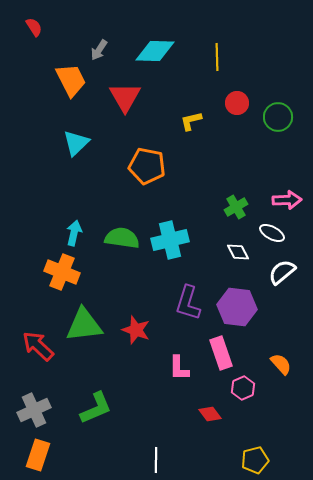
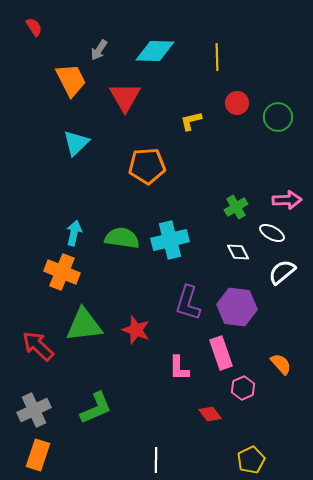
orange pentagon: rotated 15 degrees counterclockwise
yellow pentagon: moved 4 px left; rotated 12 degrees counterclockwise
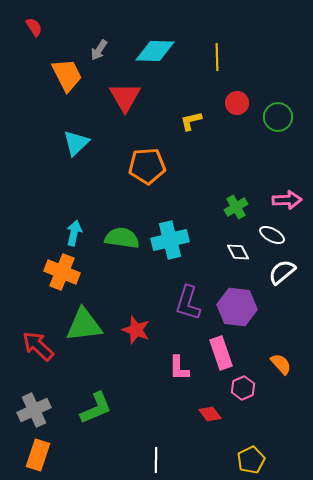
orange trapezoid: moved 4 px left, 5 px up
white ellipse: moved 2 px down
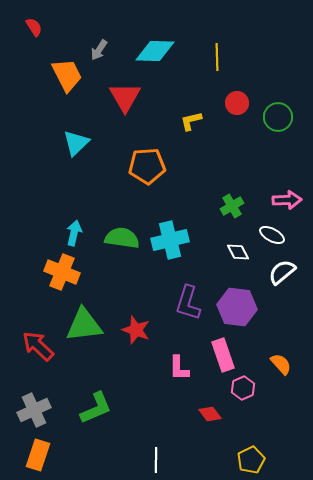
green cross: moved 4 px left, 1 px up
pink rectangle: moved 2 px right, 2 px down
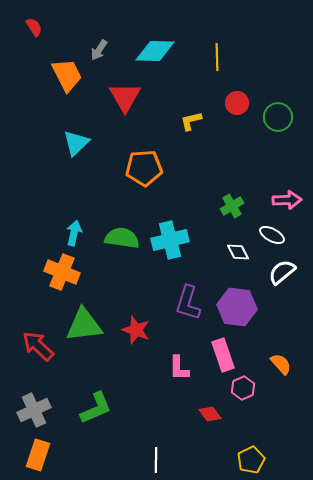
orange pentagon: moved 3 px left, 2 px down
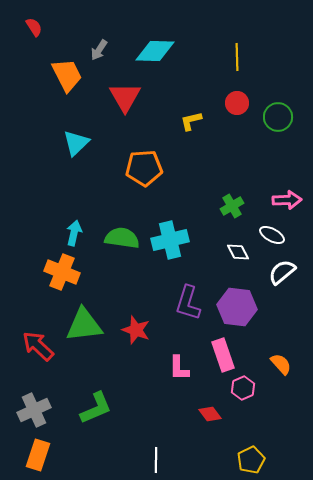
yellow line: moved 20 px right
